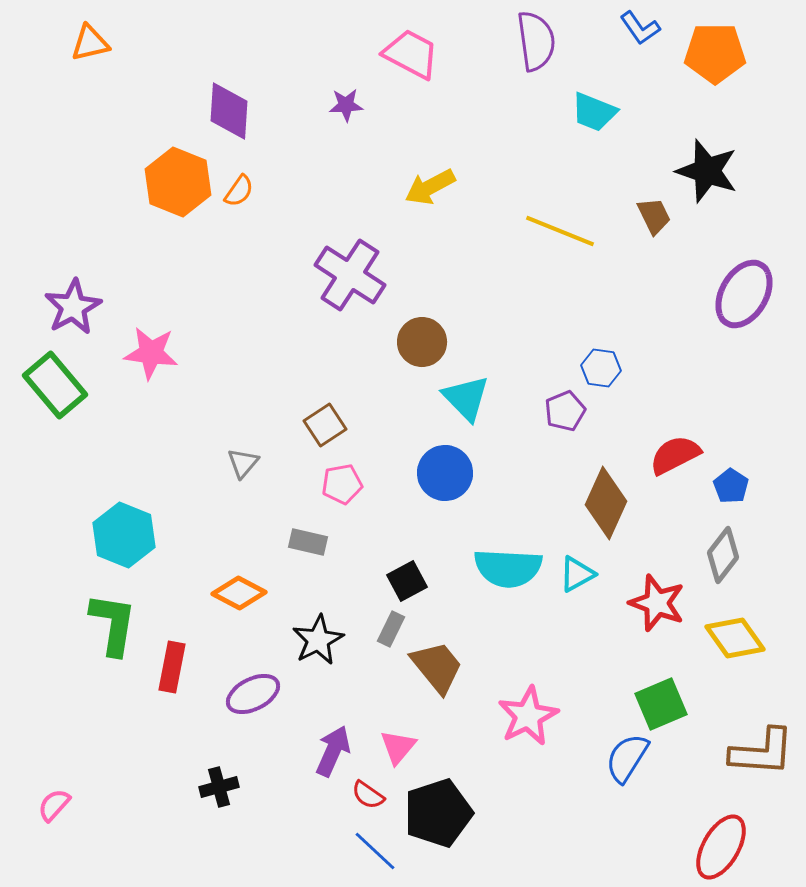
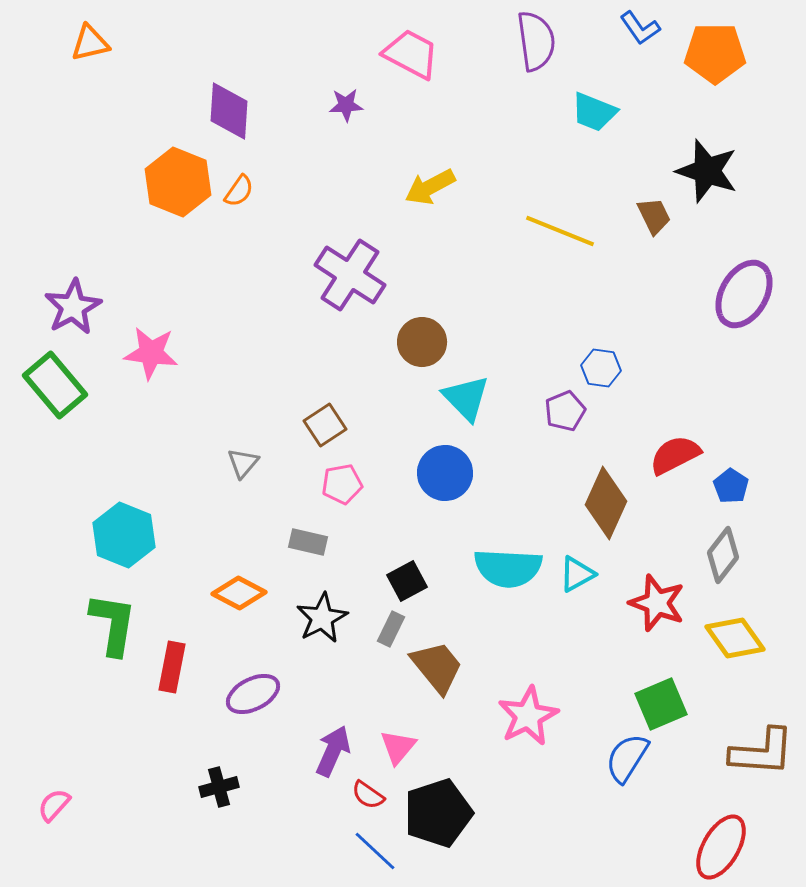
black star at (318, 640): moved 4 px right, 22 px up
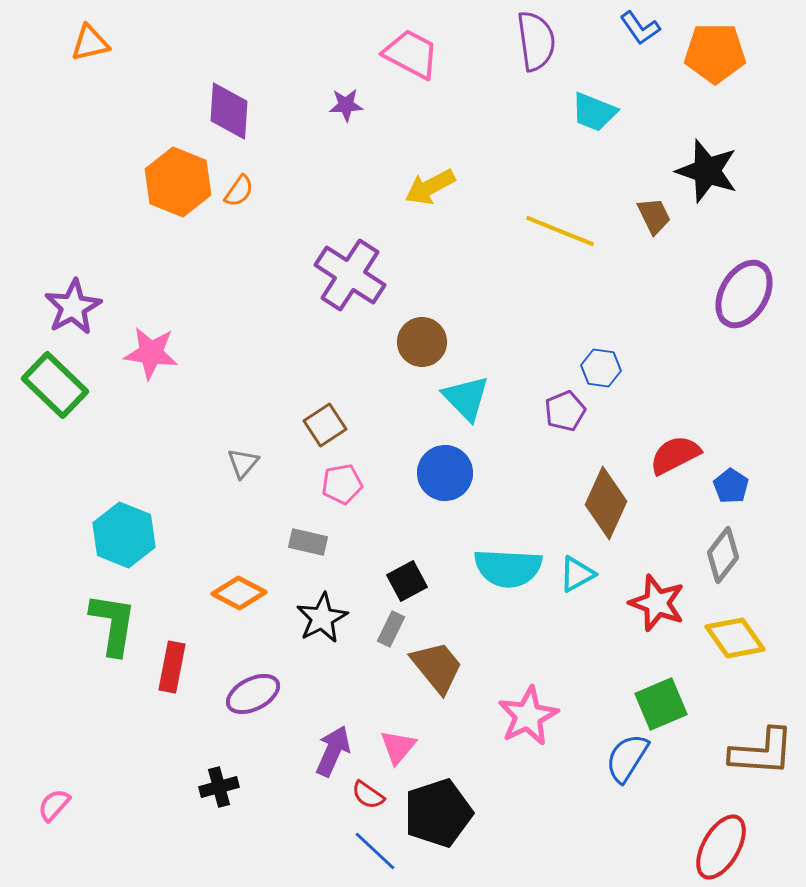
green rectangle at (55, 385): rotated 6 degrees counterclockwise
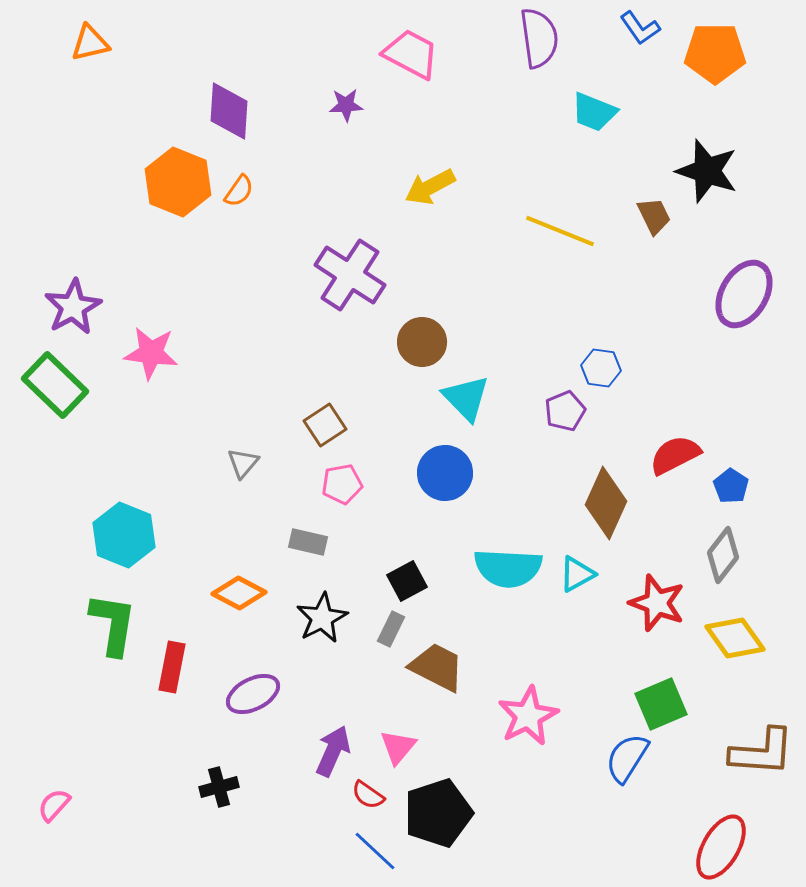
purple semicircle at (536, 41): moved 3 px right, 3 px up
brown trapezoid at (437, 667): rotated 24 degrees counterclockwise
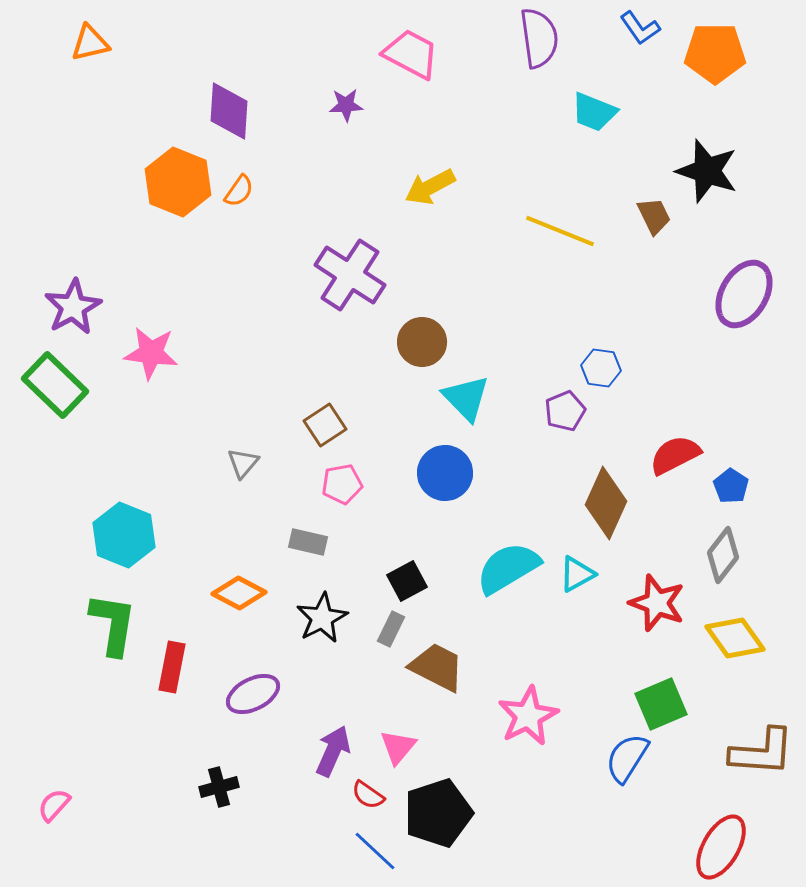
cyan semicircle at (508, 568): rotated 146 degrees clockwise
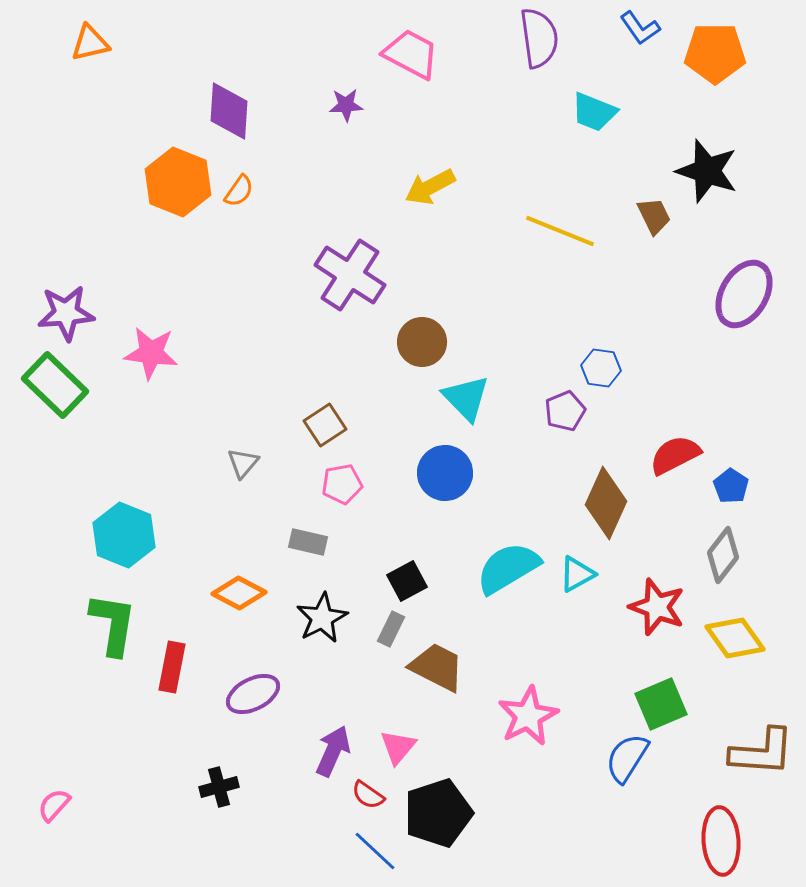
purple star at (73, 307): moved 7 px left, 6 px down; rotated 24 degrees clockwise
red star at (657, 603): moved 4 px down
red ellipse at (721, 847): moved 6 px up; rotated 34 degrees counterclockwise
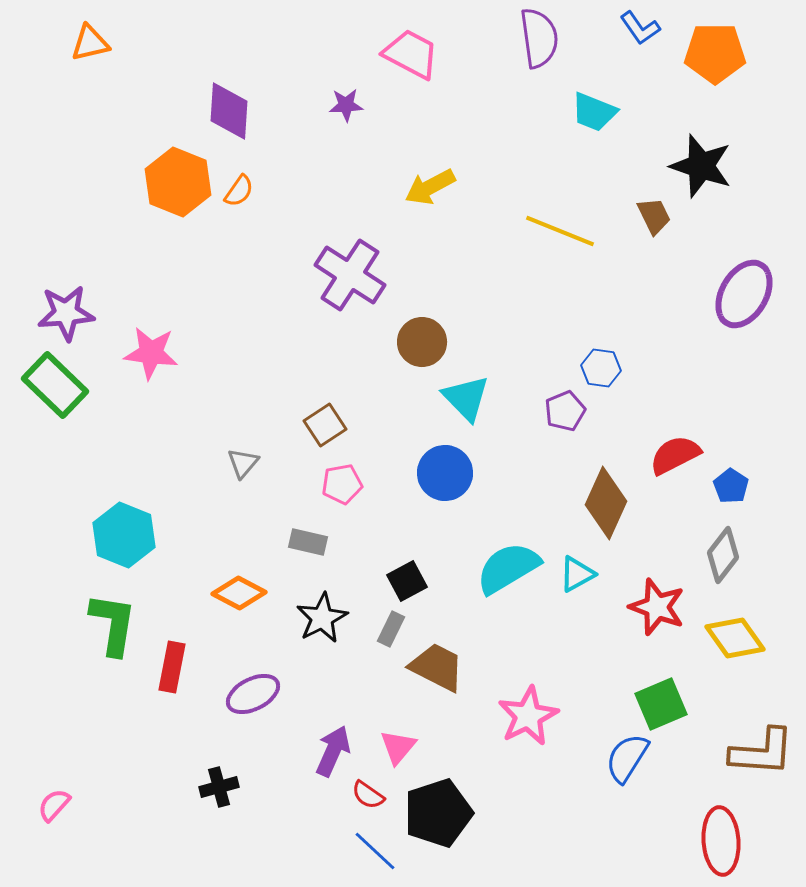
black star at (707, 171): moved 6 px left, 5 px up
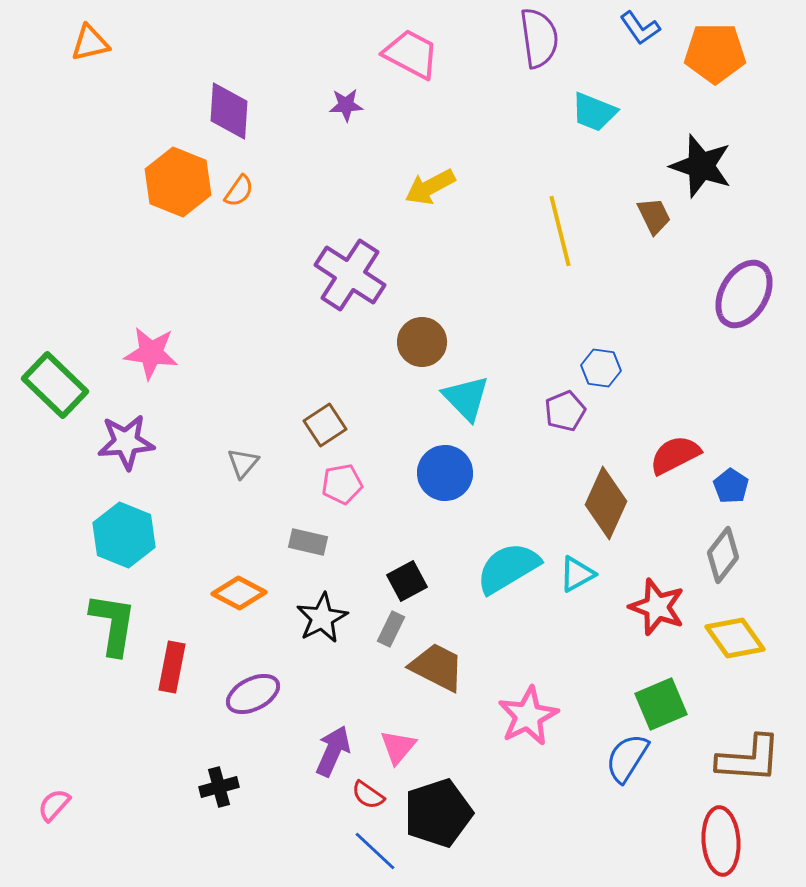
yellow line at (560, 231): rotated 54 degrees clockwise
purple star at (66, 313): moved 60 px right, 129 px down
brown L-shape at (762, 752): moved 13 px left, 7 px down
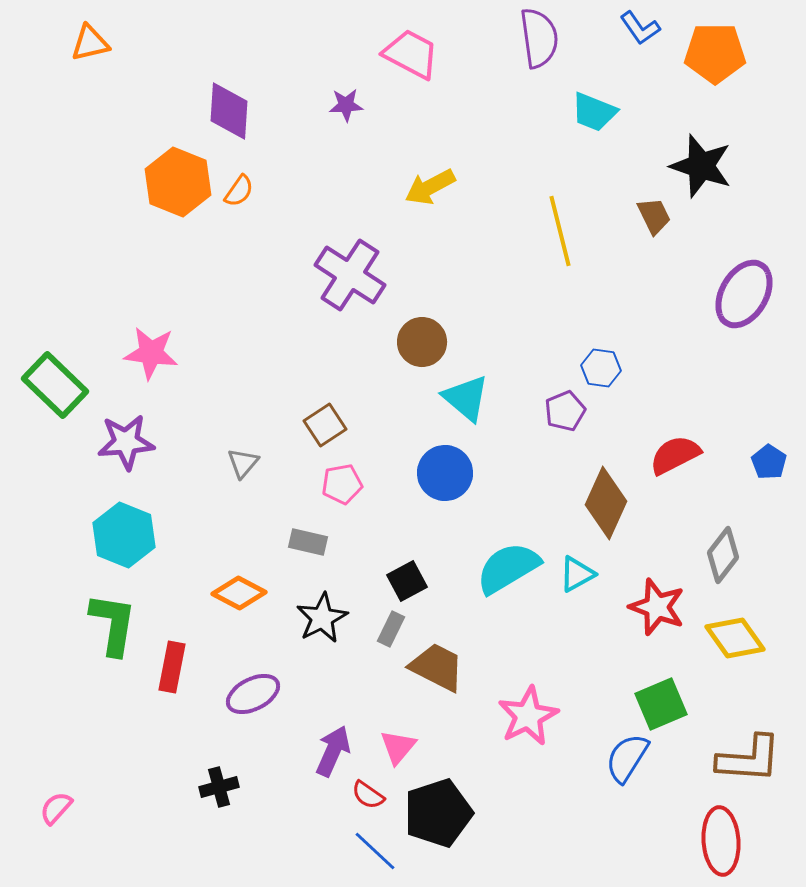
cyan triangle at (466, 398): rotated 6 degrees counterclockwise
blue pentagon at (731, 486): moved 38 px right, 24 px up
pink semicircle at (54, 805): moved 2 px right, 3 px down
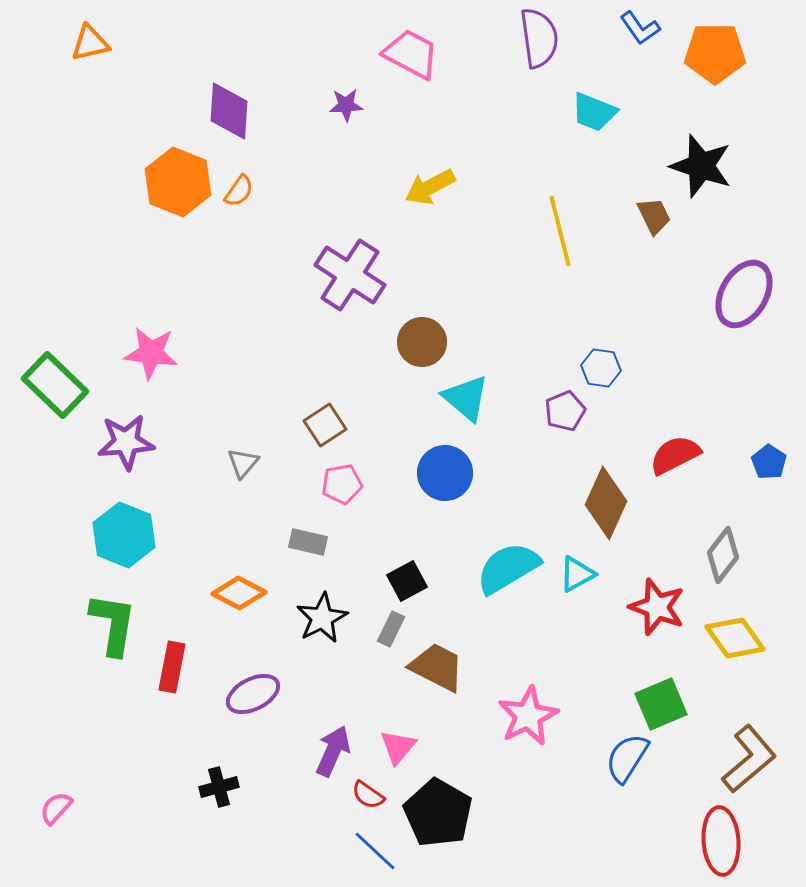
brown L-shape at (749, 759): rotated 44 degrees counterclockwise
black pentagon at (438, 813): rotated 24 degrees counterclockwise
